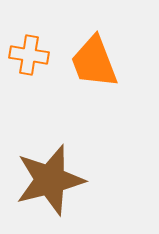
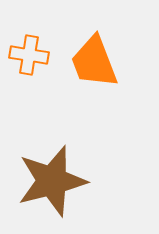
brown star: moved 2 px right, 1 px down
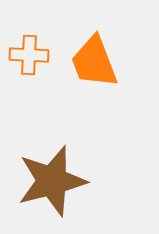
orange cross: rotated 6 degrees counterclockwise
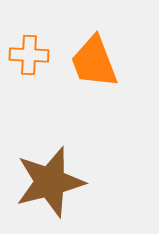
brown star: moved 2 px left, 1 px down
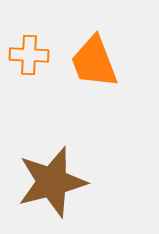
brown star: moved 2 px right
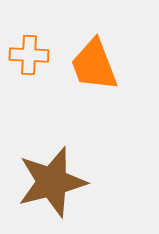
orange trapezoid: moved 3 px down
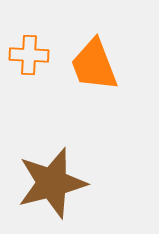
brown star: moved 1 px down
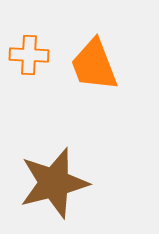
brown star: moved 2 px right
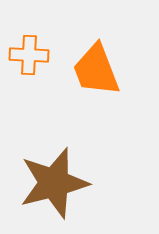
orange trapezoid: moved 2 px right, 5 px down
